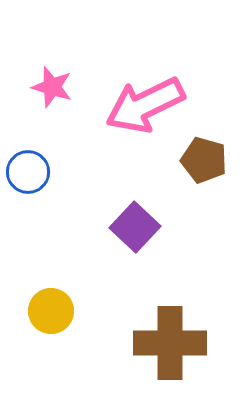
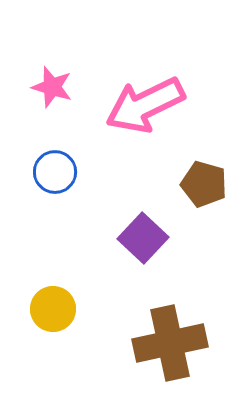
brown pentagon: moved 24 px down
blue circle: moved 27 px right
purple square: moved 8 px right, 11 px down
yellow circle: moved 2 px right, 2 px up
brown cross: rotated 12 degrees counterclockwise
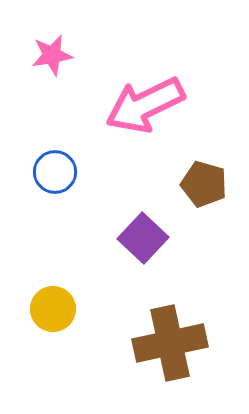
pink star: moved 32 px up; rotated 27 degrees counterclockwise
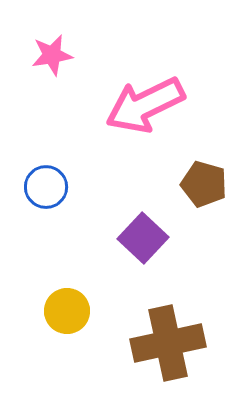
blue circle: moved 9 px left, 15 px down
yellow circle: moved 14 px right, 2 px down
brown cross: moved 2 px left
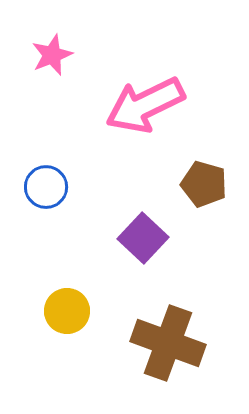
pink star: rotated 12 degrees counterclockwise
brown cross: rotated 32 degrees clockwise
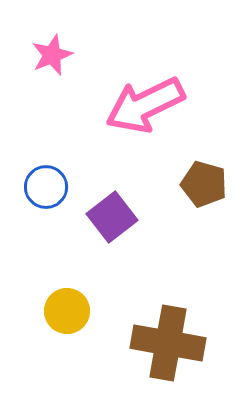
purple square: moved 31 px left, 21 px up; rotated 9 degrees clockwise
brown cross: rotated 10 degrees counterclockwise
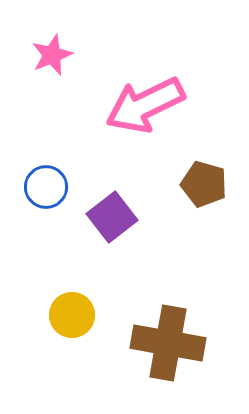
yellow circle: moved 5 px right, 4 px down
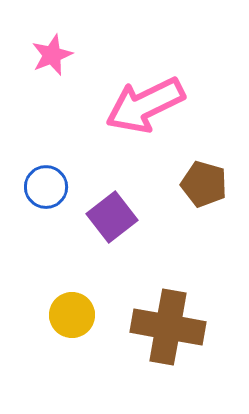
brown cross: moved 16 px up
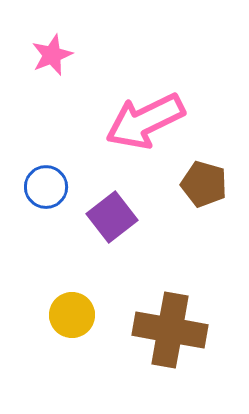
pink arrow: moved 16 px down
brown cross: moved 2 px right, 3 px down
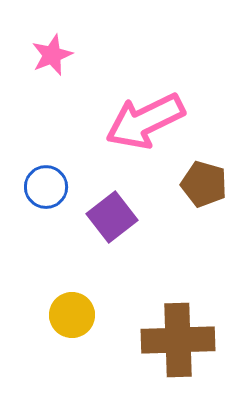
brown cross: moved 8 px right, 10 px down; rotated 12 degrees counterclockwise
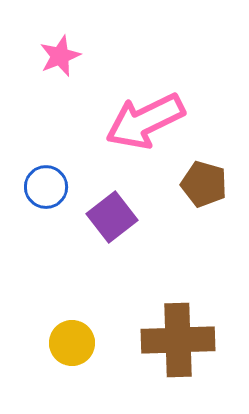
pink star: moved 8 px right, 1 px down
yellow circle: moved 28 px down
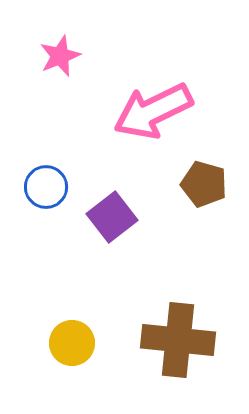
pink arrow: moved 8 px right, 10 px up
brown cross: rotated 8 degrees clockwise
